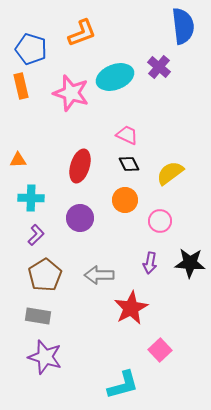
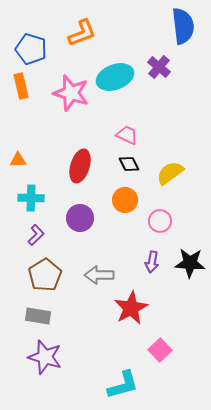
purple arrow: moved 2 px right, 1 px up
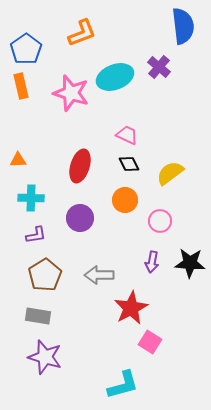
blue pentagon: moved 5 px left; rotated 20 degrees clockwise
purple L-shape: rotated 35 degrees clockwise
pink square: moved 10 px left, 8 px up; rotated 15 degrees counterclockwise
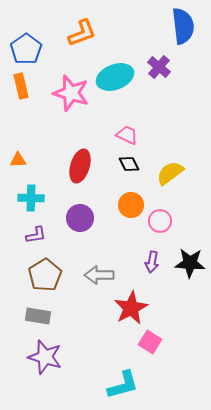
orange circle: moved 6 px right, 5 px down
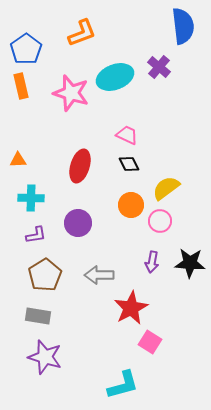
yellow semicircle: moved 4 px left, 15 px down
purple circle: moved 2 px left, 5 px down
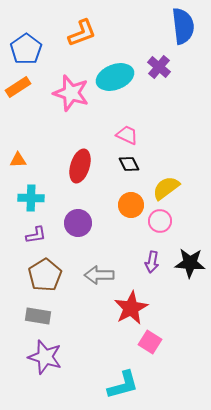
orange rectangle: moved 3 px left, 1 px down; rotated 70 degrees clockwise
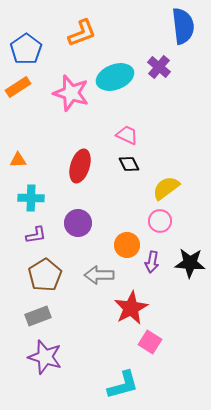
orange circle: moved 4 px left, 40 px down
gray rectangle: rotated 30 degrees counterclockwise
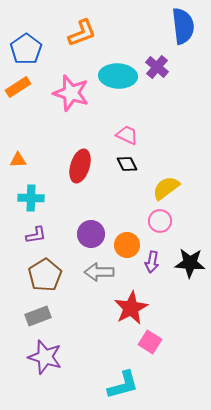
purple cross: moved 2 px left
cyan ellipse: moved 3 px right, 1 px up; rotated 24 degrees clockwise
black diamond: moved 2 px left
purple circle: moved 13 px right, 11 px down
gray arrow: moved 3 px up
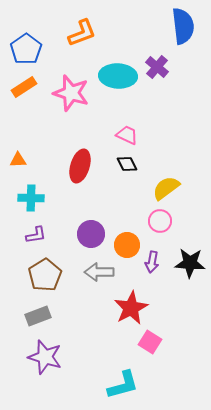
orange rectangle: moved 6 px right
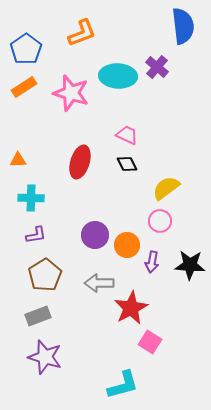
red ellipse: moved 4 px up
purple circle: moved 4 px right, 1 px down
black star: moved 2 px down
gray arrow: moved 11 px down
